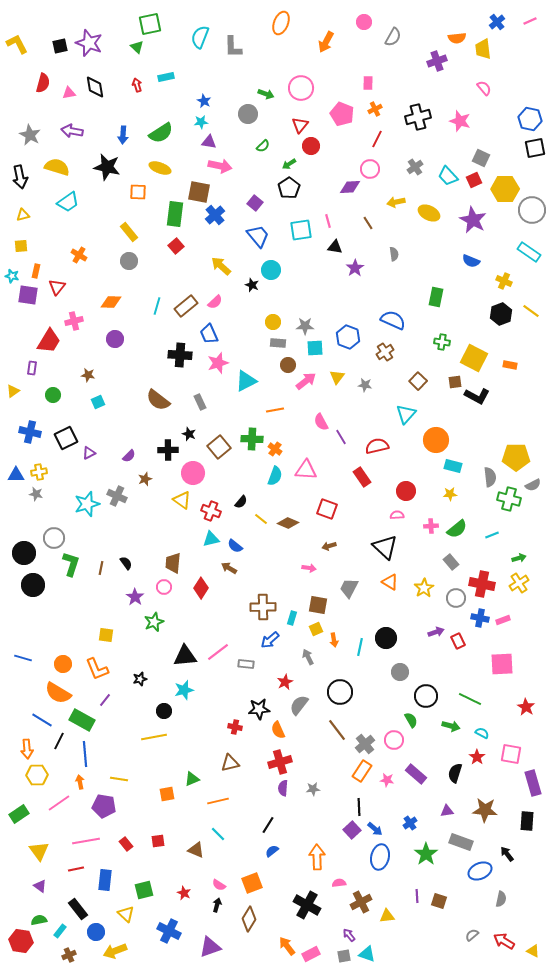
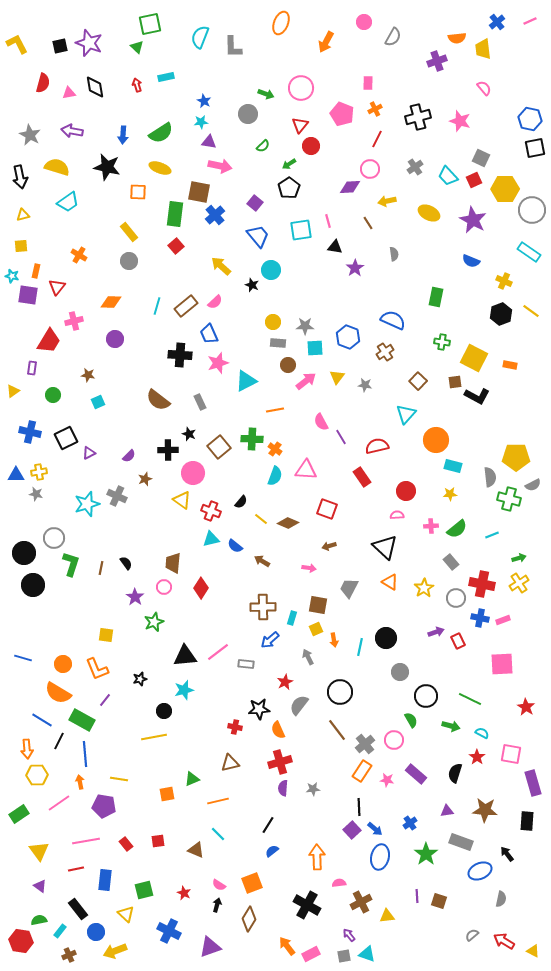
yellow arrow at (396, 202): moved 9 px left, 1 px up
brown arrow at (229, 568): moved 33 px right, 7 px up
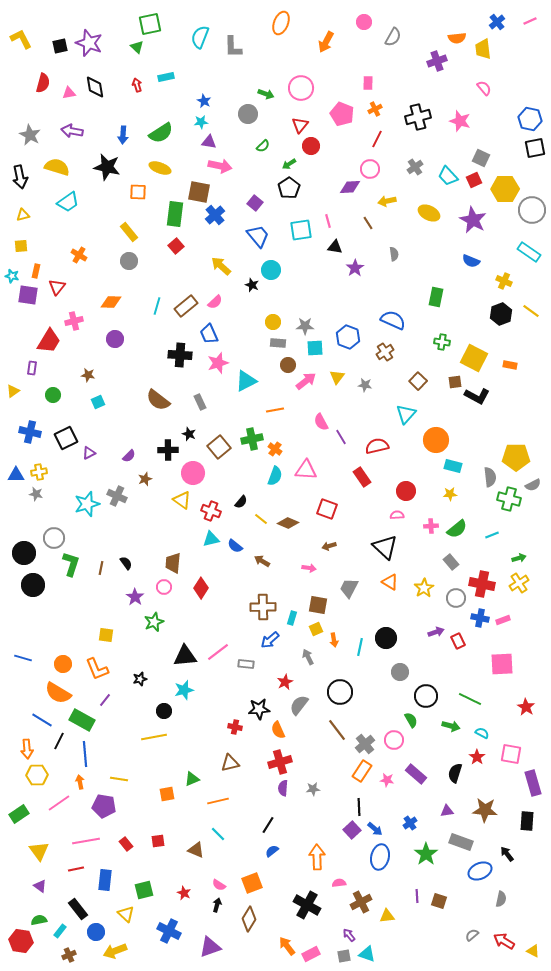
yellow L-shape at (17, 44): moved 4 px right, 5 px up
green cross at (252, 439): rotated 15 degrees counterclockwise
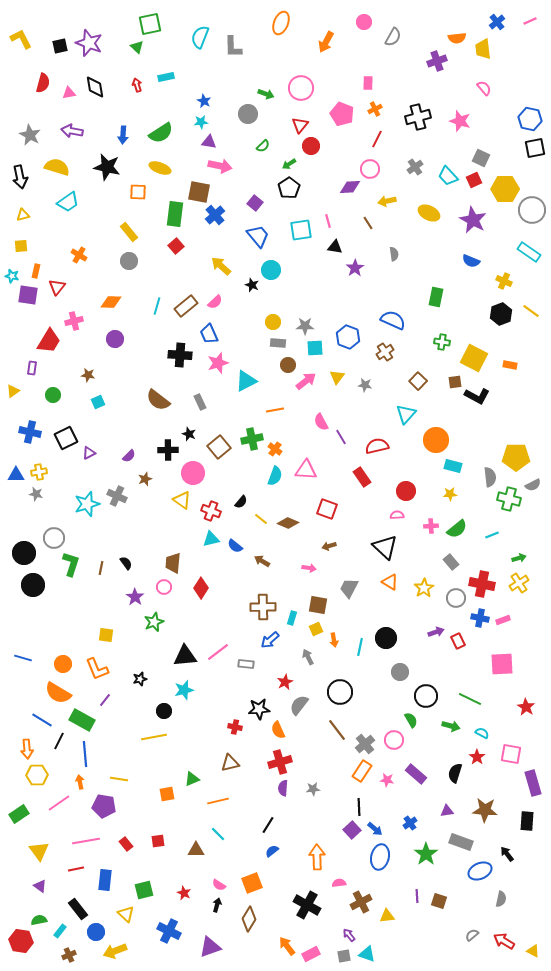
brown triangle at (196, 850): rotated 24 degrees counterclockwise
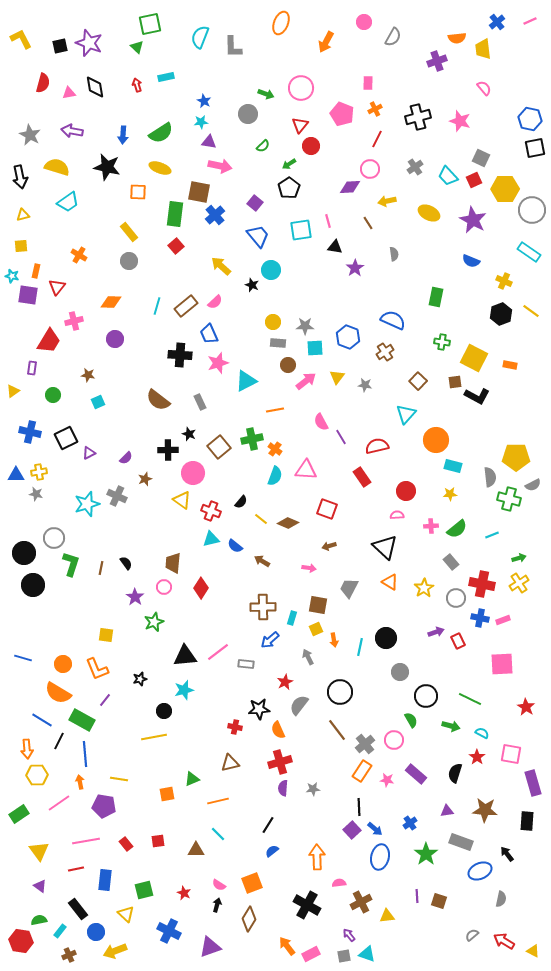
purple semicircle at (129, 456): moved 3 px left, 2 px down
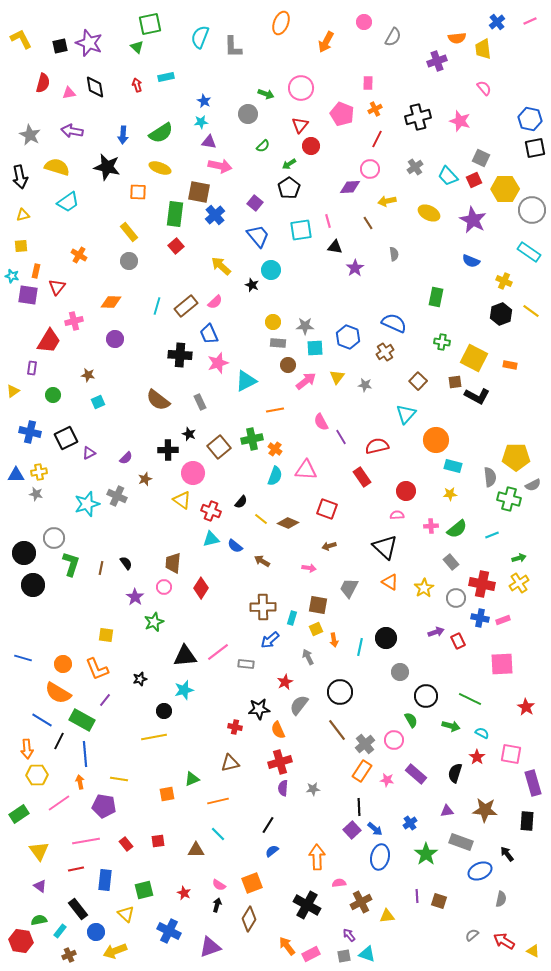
blue semicircle at (393, 320): moved 1 px right, 3 px down
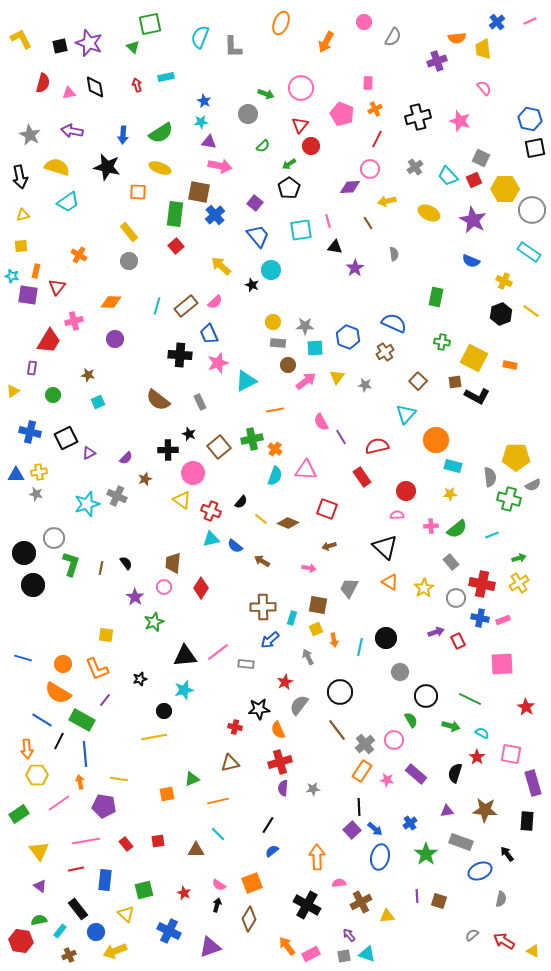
green triangle at (137, 47): moved 4 px left
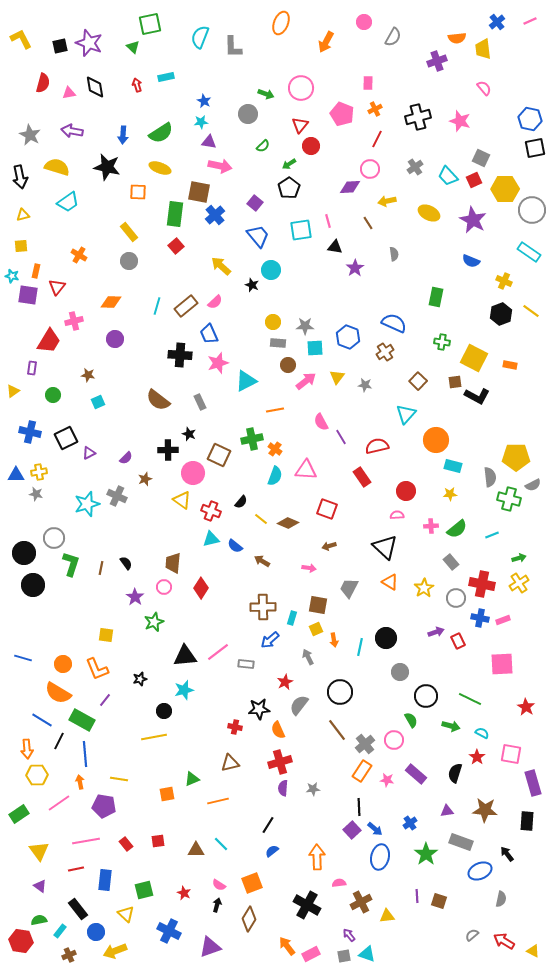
brown square at (219, 447): moved 8 px down; rotated 25 degrees counterclockwise
cyan line at (218, 834): moved 3 px right, 10 px down
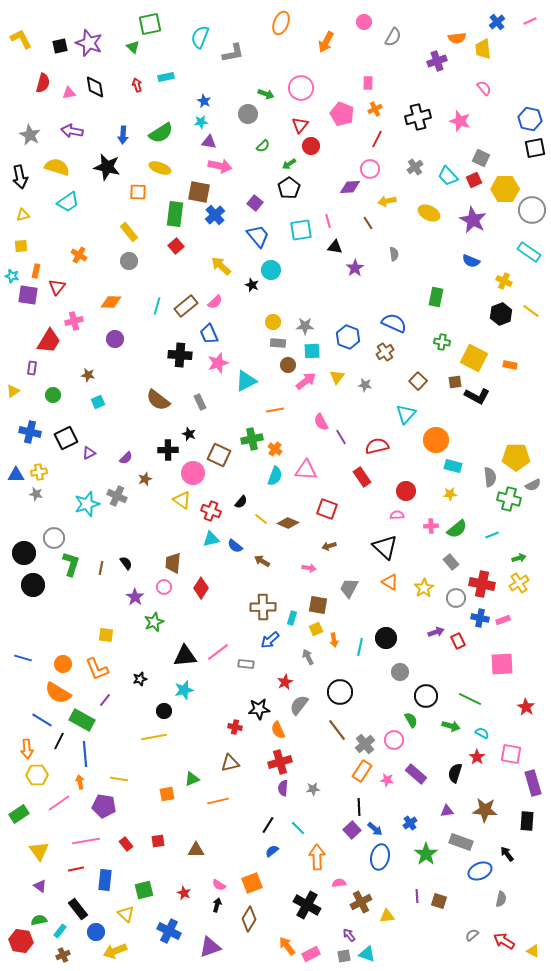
gray L-shape at (233, 47): moved 6 px down; rotated 100 degrees counterclockwise
cyan square at (315, 348): moved 3 px left, 3 px down
cyan line at (221, 844): moved 77 px right, 16 px up
brown cross at (69, 955): moved 6 px left
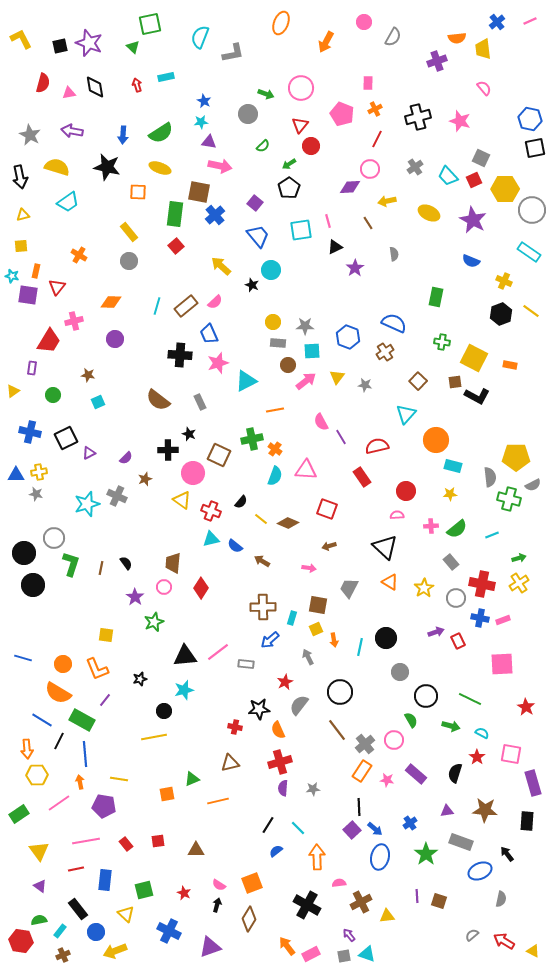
black triangle at (335, 247): rotated 35 degrees counterclockwise
blue semicircle at (272, 851): moved 4 px right
